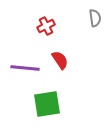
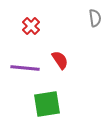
red cross: moved 15 px left; rotated 18 degrees counterclockwise
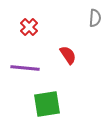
gray semicircle: rotated 12 degrees clockwise
red cross: moved 2 px left, 1 px down
red semicircle: moved 8 px right, 5 px up
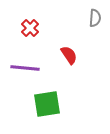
red cross: moved 1 px right, 1 px down
red semicircle: moved 1 px right
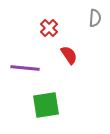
red cross: moved 19 px right
green square: moved 1 px left, 1 px down
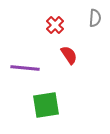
red cross: moved 6 px right, 3 px up
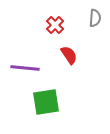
green square: moved 3 px up
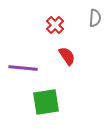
red semicircle: moved 2 px left, 1 px down
purple line: moved 2 px left
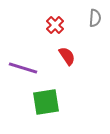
purple line: rotated 12 degrees clockwise
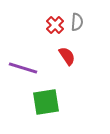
gray semicircle: moved 18 px left, 4 px down
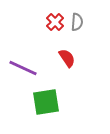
red cross: moved 3 px up
red semicircle: moved 2 px down
purple line: rotated 8 degrees clockwise
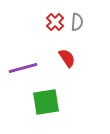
purple line: rotated 40 degrees counterclockwise
